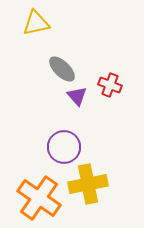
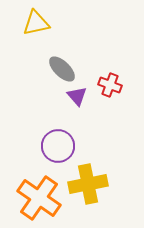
purple circle: moved 6 px left, 1 px up
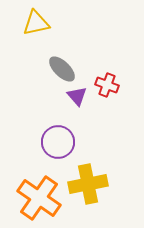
red cross: moved 3 px left
purple circle: moved 4 px up
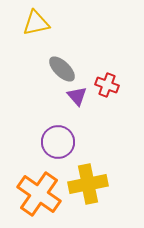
orange cross: moved 4 px up
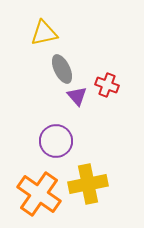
yellow triangle: moved 8 px right, 10 px down
gray ellipse: rotated 20 degrees clockwise
purple circle: moved 2 px left, 1 px up
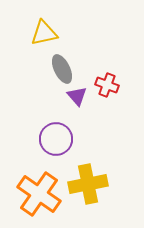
purple circle: moved 2 px up
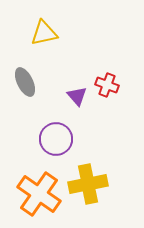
gray ellipse: moved 37 px left, 13 px down
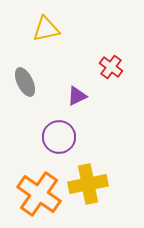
yellow triangle: moved 2 px right, 4 px up
red cross: moved 4 px right, 18 px up; rotated 15 degrees clockwise
purple triangle: rotated 45 degrees clockwise
purple circle: moved 3 px right, 2 px up
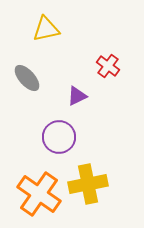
red cross: moved 3 px left, 1 px up
gray ellipse: moved 2 px right, 4 px up; rotated 16 degrees counterclockwise
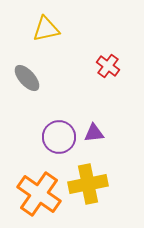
purple triangle: moved 17 px right, 37 px down; rotated 20 degrees clockwise
